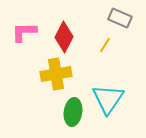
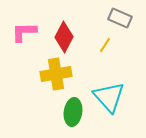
cyan triangle: moved 1 px right, 2 px up; rotated 16 degrees counterclockwise
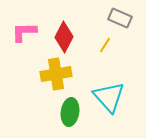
green ellipse: moved 3 px left
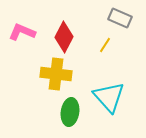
pink L-shape: moved 2 px left; rotated 24 degrees clockwise
yellow cross: rotated 16 degrees clockwise
